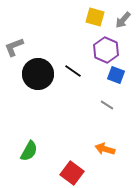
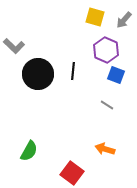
gray arrow: moved 1 px right
gray L-shape: moved 1 px up; rotated 115 degrees counterclockwise
black line: rotated 60 degrees clockwise
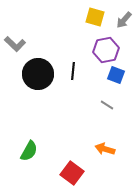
gray L-shape: moved 1 px right, 2 px up
purple hexagon: rotated 25 degrees clockwise
